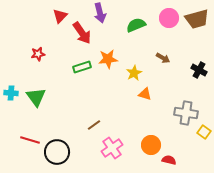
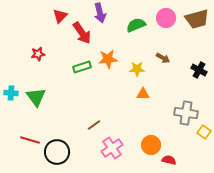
pink circle: moved 3 px left
yellow star: moved 3 px right, 4 px up; rotated 28 degrees clockwise
orange triangle: moved 2 px left; rotated 16 degrees counterclockwise
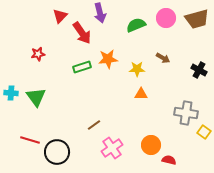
orange triangle: moved 2 px left
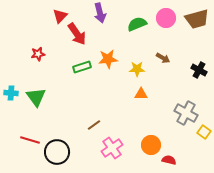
green semicircle: moved 1 px right, 1 px up
red arrow: moved 5 px left, 1 px down
gray cross: rotated 20 degrees clockwise
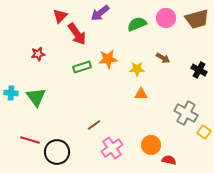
purple arrow: rotated 66 degrees clockwise
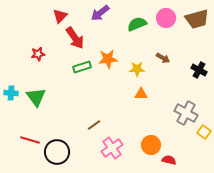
red arrow: moved 2 px left, 4 px down
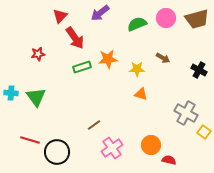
orange triangle: rotated 16 degrees clockwise
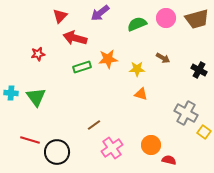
red arrow: rotated 140 degrees clockwise
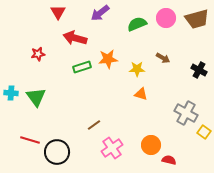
red triangle: moved 2 px left, 4 px up; rotated 14 degrees counterclockwise
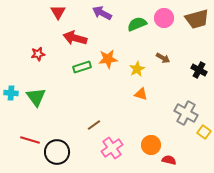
purple arrow: moved 2 px right; rotated 66 degrees clockwise
pink circle: moved 2 px left
yellow star: rotated 28 degrees counterclockwise
